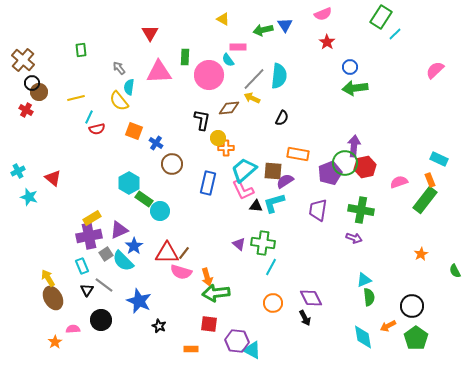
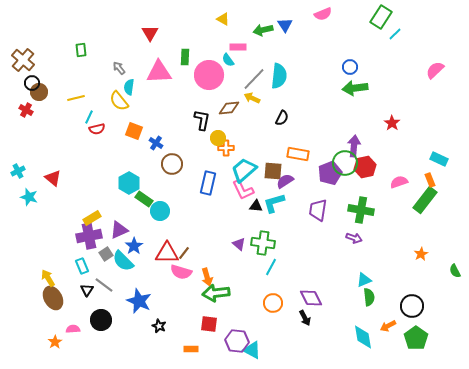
red star at (327, 42): moved 65 px right, 81 px down
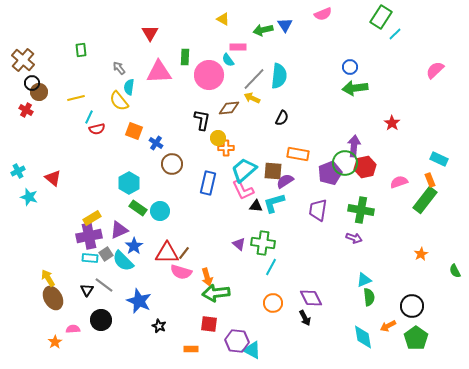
green rectangle at (144, 199): moved 6 px left, 9 px down
cyan rectangle at (82, 266): moved 8 px right, 8 px up; rotated 63 degrees counterclockwise
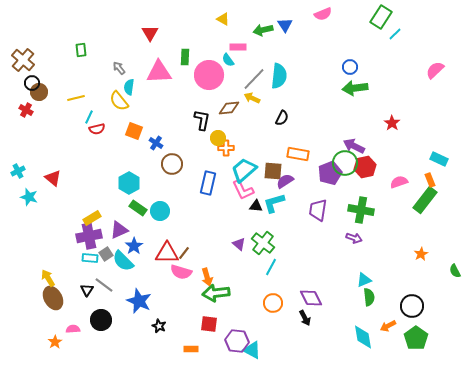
purple arrow at (354, 146): rotated 70 degrees counterclockwise
green cross at (263, 243): rotated 30 degrees clockwise
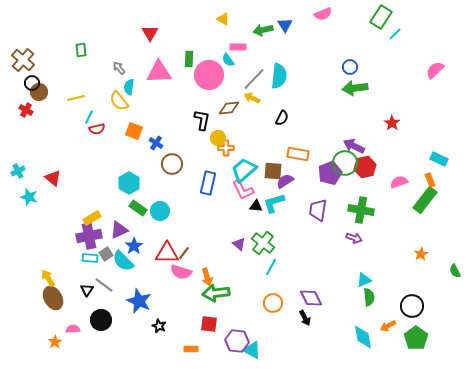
green rectangle at (185, 57): moved 4 px right, 2 px down
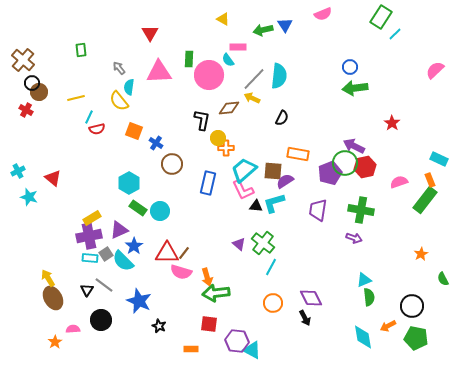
green semicircle at (455, 271): moved 12 px left, 8 px down
green pentagon at (416, 338): rotated 25 degrees counterclockwise
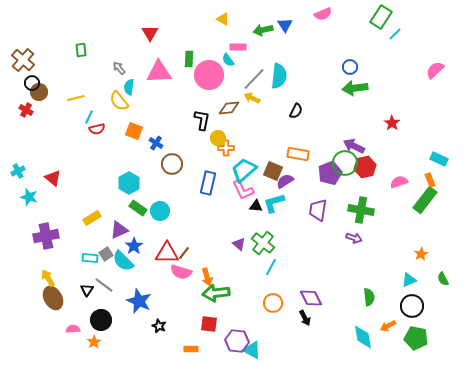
black semicircle at (282, 118): moved 14 px right, 7 px up
brown square at (273, 171): rotated 18 degrees clockwise
purple cross at (89, 236): moved 43 px left
cyan triangle at (364, 280): moved 45 px right
orange star at (55, 342): moved 39 px right
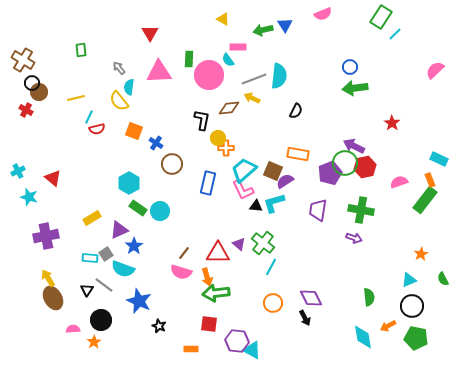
brown cross at (23, 60): rotated 10 degrees counterclockwise
gray line at (254, 79): rotated 25 degrees clockwise
red triangle at (167, 253): moved 51 px right
cyan semicircle at (123, 261): moved 8 px down; rotated 25 degrees counterclockwise
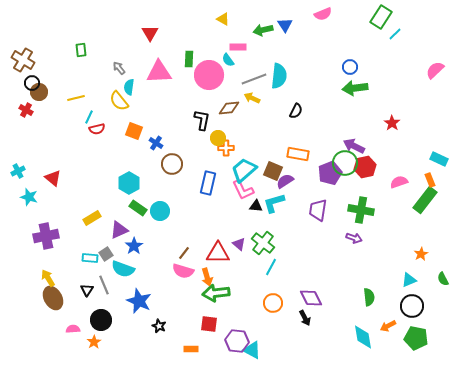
pink semicircle at (181, 272): moved 2 px right, 1 px up
gray line at (104, 285): rotated 30 degrees clockwise
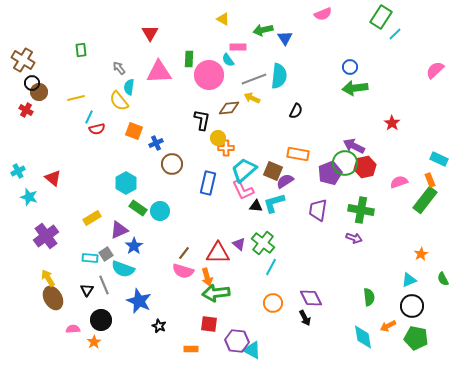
blue triangle at (285, 25): moved 13 px down
blue cross at (156, 143): rotated 32 degrees clockwise
cyan hexagon at (129, 183): moved 3 px left
purple cross at (46, 236): rotated 25 degrees counterclockwise
